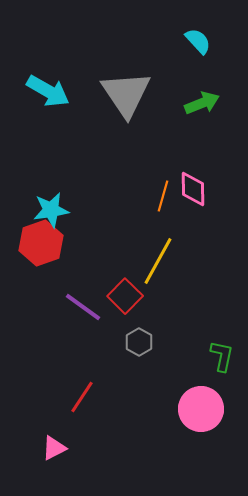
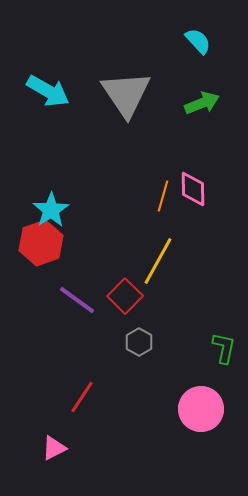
cyan star: rotated 24 degrees counterclockwise
purple line: moved 6 px left, 7 px up
green L-shape: moved 2 px right, 8 px up
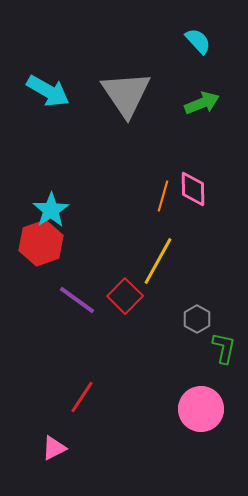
gray hexagon: moved 58 px right, 23 px up
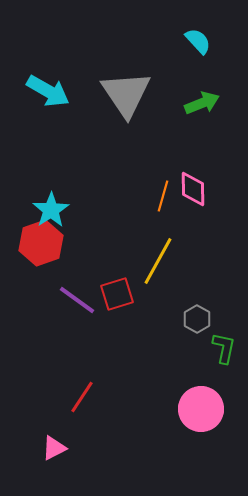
red square: moved 8 px left, 2 px up; rotated 28 degrees clockwise
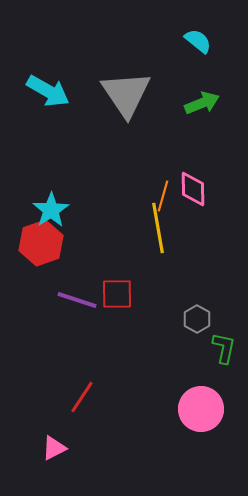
cyan semicircle: rotated 8 degrees counterclockwise
yellow line: moved 33 px up; rotated 39 degrees counterclockwise
red square: rotated 16 degrees clockwise
purple line: rotated 18 degrees counterclockwise
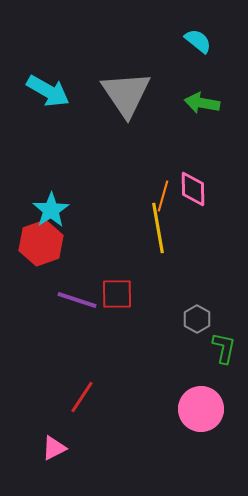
green arrow: rotated 148 degrees counterclockwise
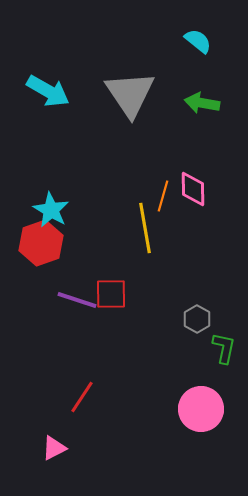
gray triangle: moved 4 px right
cyan star: rotated 9 degrees counterclockwise
yellow line: moved 13 px left
red square: moved 6 px left
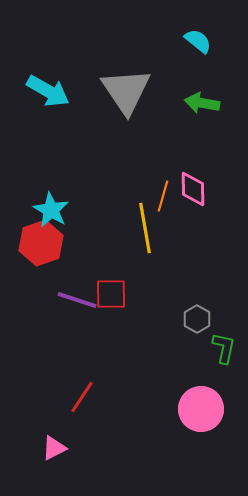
gray triangle: moved 4 px left, 3 px up
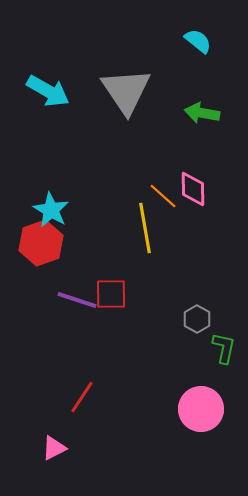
green arrow: moved 10 px down
orange line: rotated 64 degrees counterclockwise
